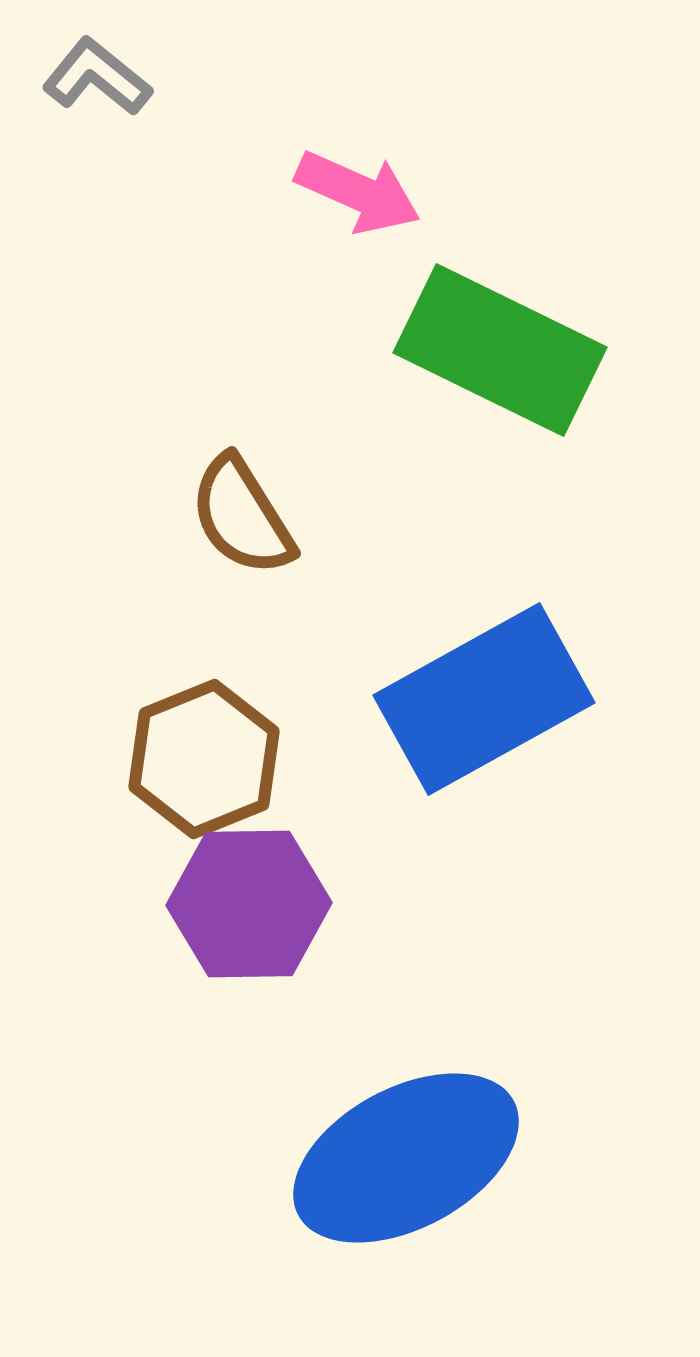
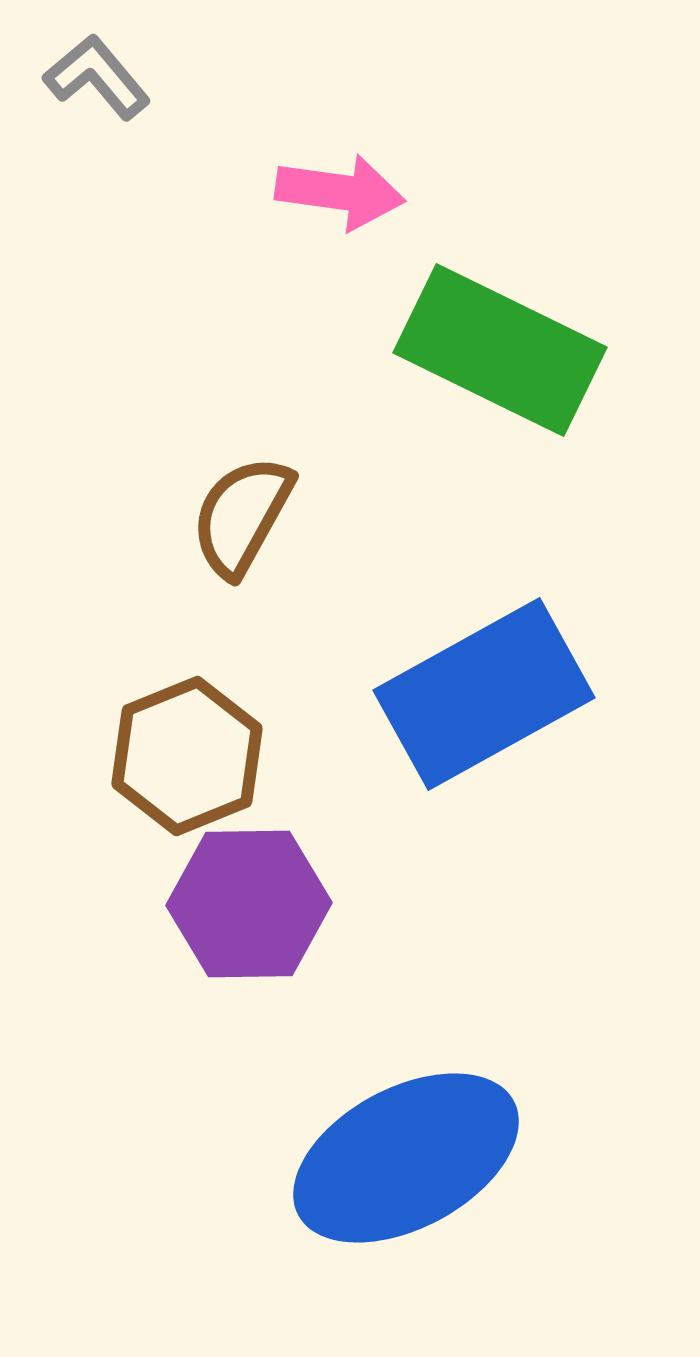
gray L-shape: rotated 11 degrees clockwise
pink arrow: moved 18 px left; rotated 16 degrees counterclockwise
brown semicircle: rotated 61 degrees clockwise
blue rectangle: moved 5 px up
brown hexagon: moved 17 px left, 3 px up
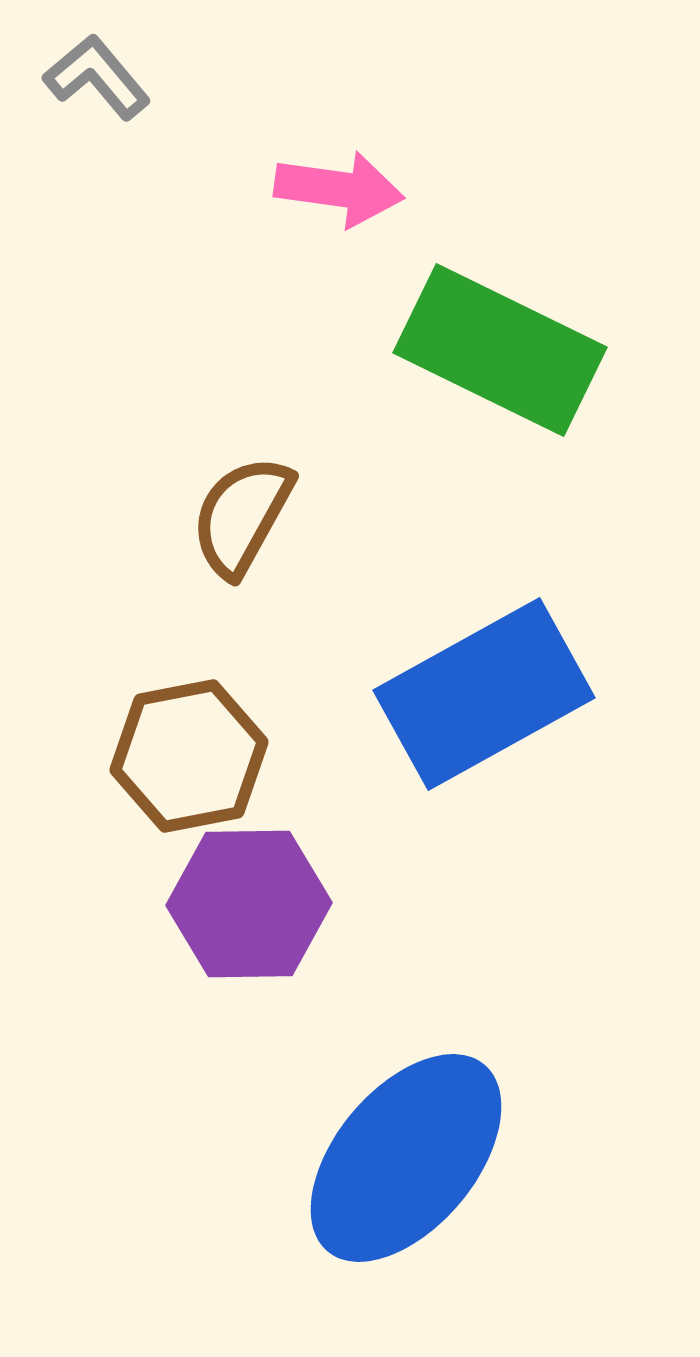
pink arrow: moved 1 px left, 3 px up
brown hexagon: moved 2 px right; rotated 11 degrees clockwise
blue ellipse: rotated 22 degrees counterclockwise
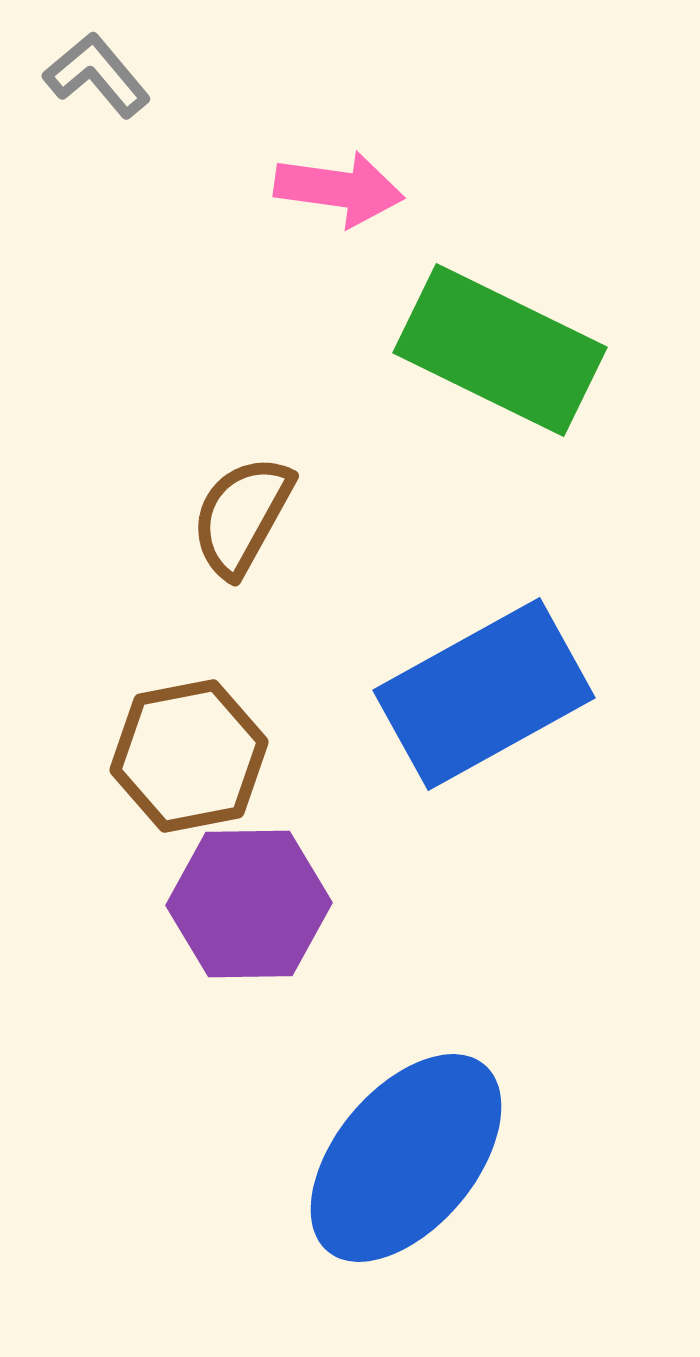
gray L-shape: moved 2 px up
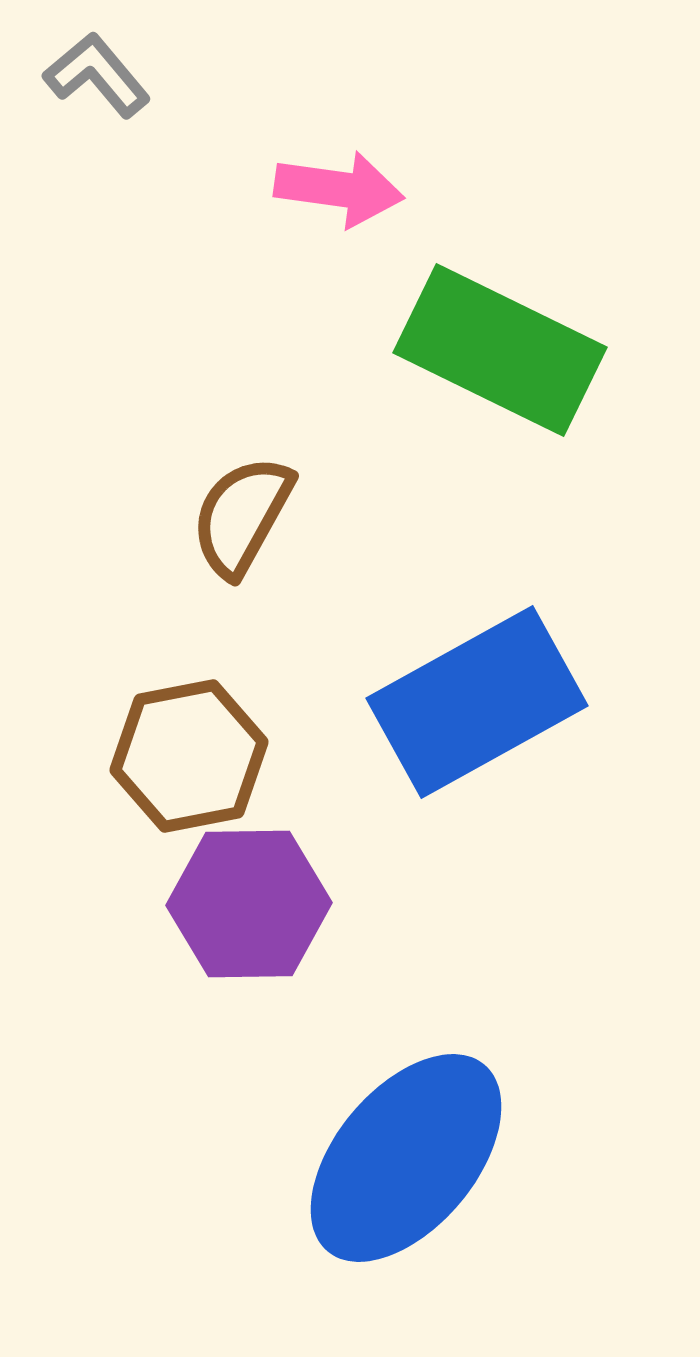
blue rectangle: moved 7 px left, 8 px down
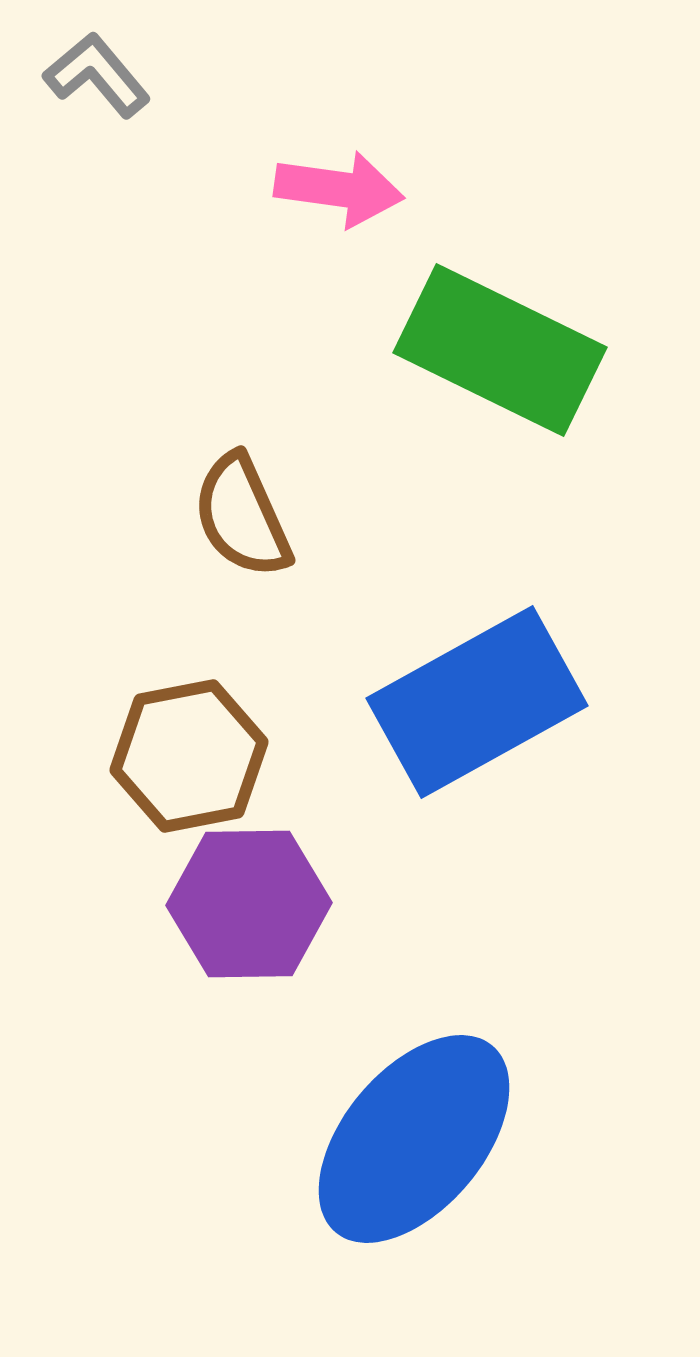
brown semicircle: rotated 53 degrees counterclockwise
blue ellipse: moved 8 px right, 19 px up
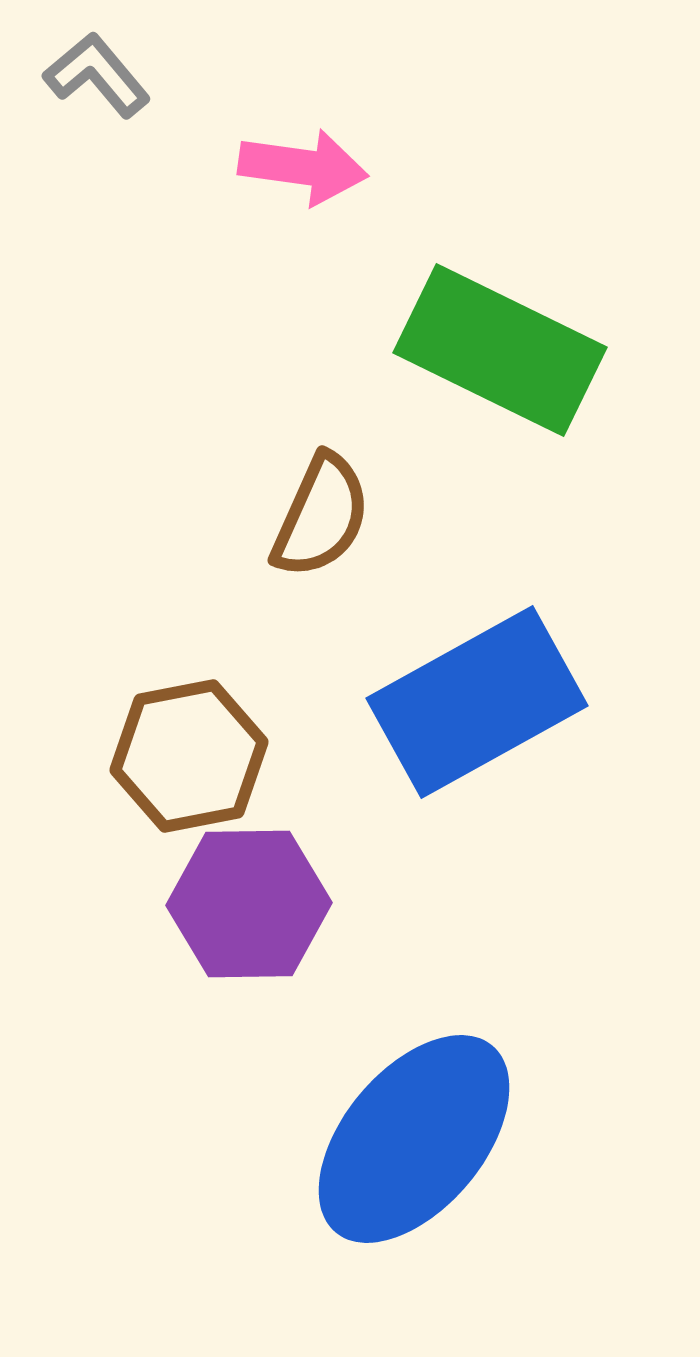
pink arrow: moved 36 px left, 22 px up
brown semicircle: moved 79 px right; rotated 132 degrees counterclockwise
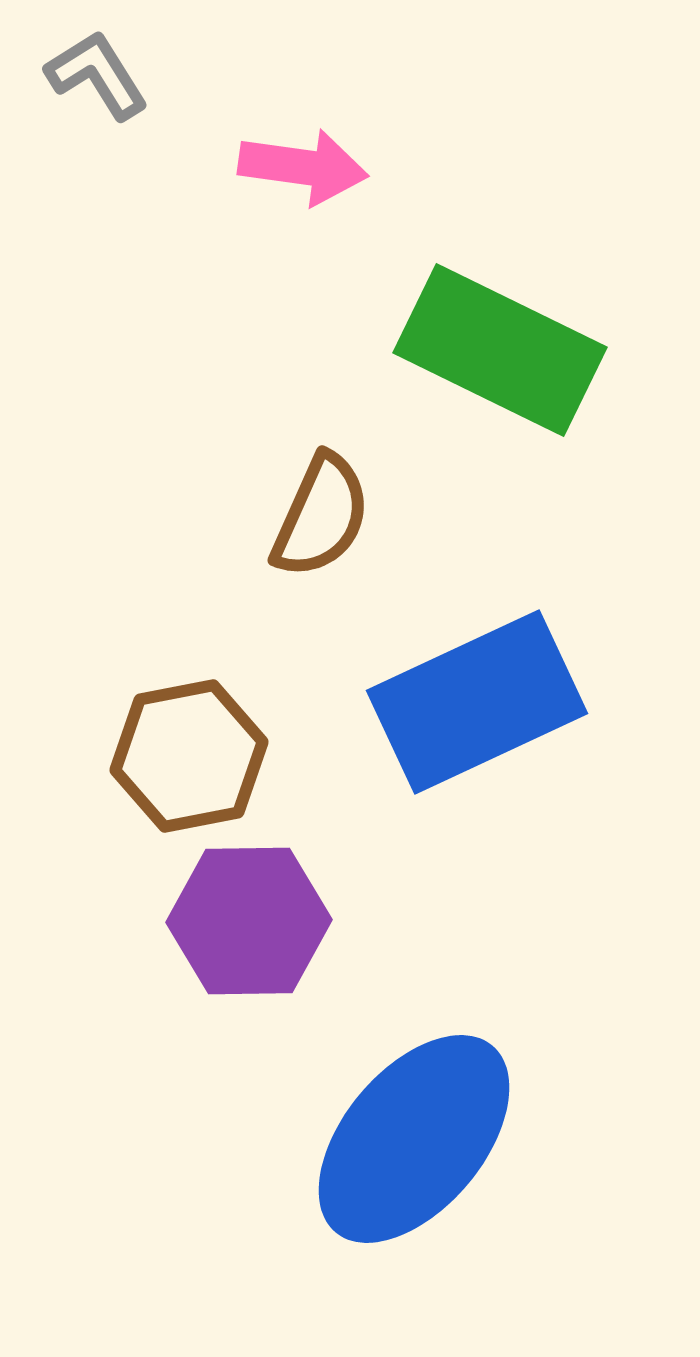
gray L-shape: rotated 8 degrees clockwise
blue rectangle: rotated 4 degrees clockwise
purple hexagon: moved 17 px down
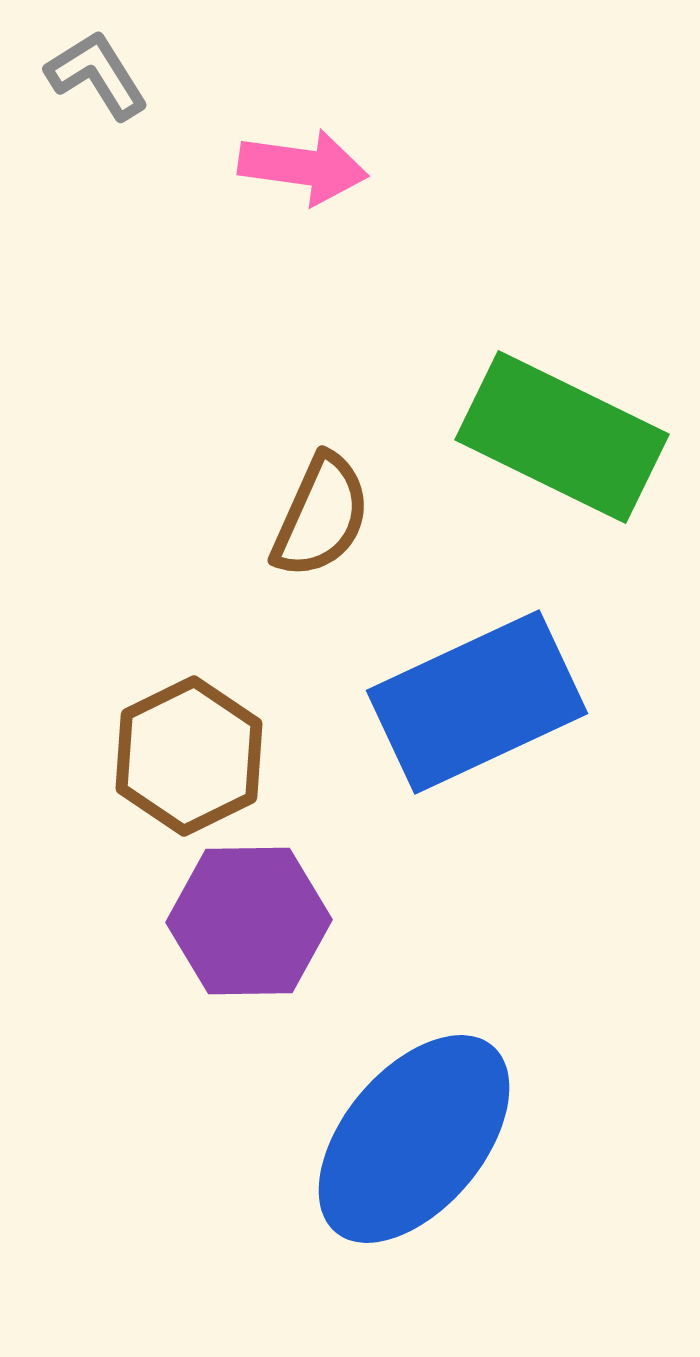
green rectangle: moved 62 px right, 87 px down
brown hexagon: rotated 15 degrees counterclockwise
